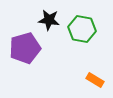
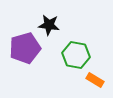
black star: moved 5 px down
green hexagon: moved 6 px left, 26 px down
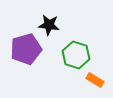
purple pentagon: moved 1 px right, 1 px down
green hexagon: rotated 8 degrees clockwise
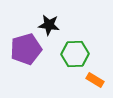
green hexagon: moved 1 px left, 1 px up; rotated 20 degrees counterclockwise
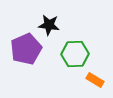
purple pentagon: rotated 8 degrees counterclockwise
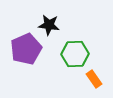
orange rectangle: moved 1 px left, 1 px up; rotated 24 degrees clockwise
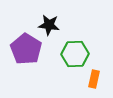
purple pentagon: rotated 16 degrees counterclockwise
orange rectangle: rotated 48 degrees clockwise
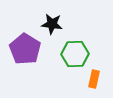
black star: moved 3 px right, 1 px up
purple pentagon: moved 1 px left
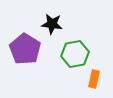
green hexagon: rotated 8 degrees counterclockwise
